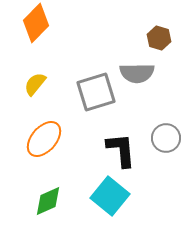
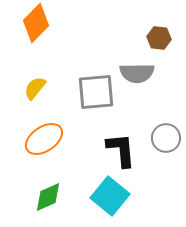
brown hexagon: rotated 10 degrees counterclockwise
yellow semicircle: moved 4 px down
gray square: rotated 12 degrees clockwise
orange ellipse: rotated 15 degrees clockwise
green diamond: moved 4 px up
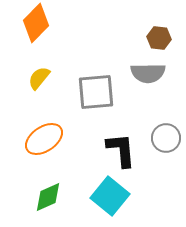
gray semicircle: moved 11 px right
yellow semicircle: moved 4 px right, 10 px up
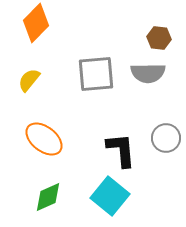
yellow semicircle: moved 10 px left, 2 px down
gray square: moved 18 px up
orange ellipse: rotated 72 degrees clockwise
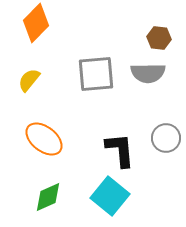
black L-shape: moved 1 px left
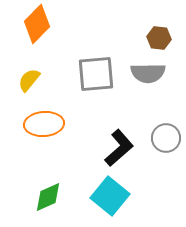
orange diamond: moved 1 px right, 1 px down
orange ellipse: moved 15 px up; rotated 42 degrees counterclockwise
black L-shape: moved 1 px left, 2 px up; rotated 54 degrees clockwise
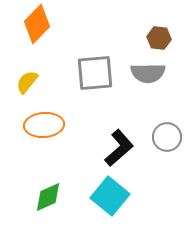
gray square: moved 1 px left, 1 px up
yellow semicircle: moved 2 px left, 2 px down
orange ellipse: moved 1 px down
gray circle: moved 1 px right, 1 px up
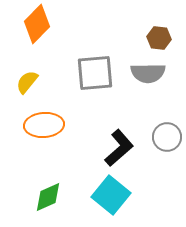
cyan square: moved 1 px right, 1 px up
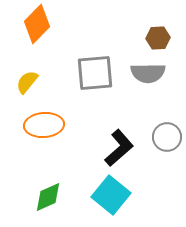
brown hexagon: moved 1 px left; rotated 10 degrees counterclockwise
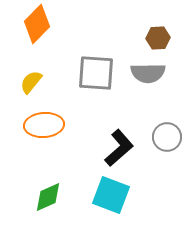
gray square: moved 1 px right; rotated 9 degrees clockwise
yellow semicircle: moved 4 px right
cyan square: rotated 18 degrees counterclockwise
